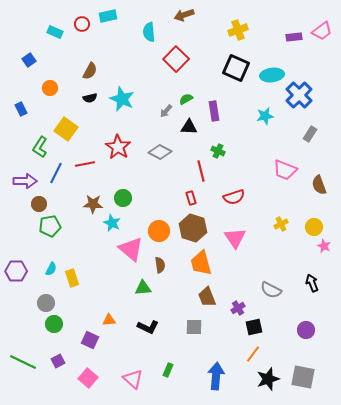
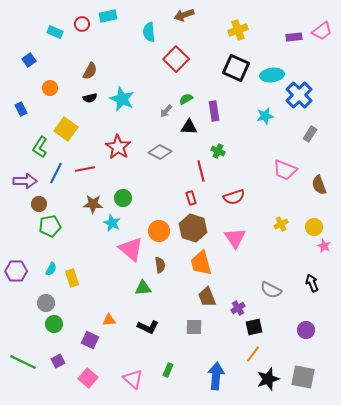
red line at (85, 164): moved 5 px down
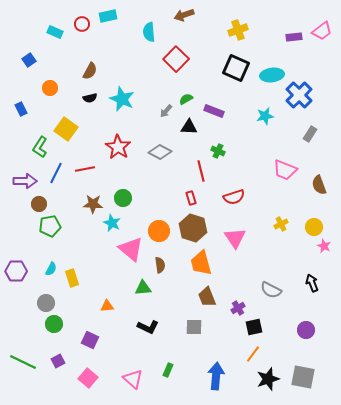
purple rectangle at (214, 111): rotated 60 degrees counterclockwise
orange triangle at (109, 320): moved 2 px left, 14 px up
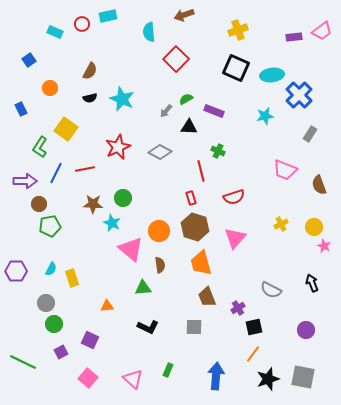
red star at (118, 147): rotated 15 degrees clockwise
brown hexagon at (193, 228): moved 2 px right, 1 px up
pink triangle at (235, 238): rotated 15 degrees clockwise
purple square at (58, 361): moved 3 px right, 9 px up
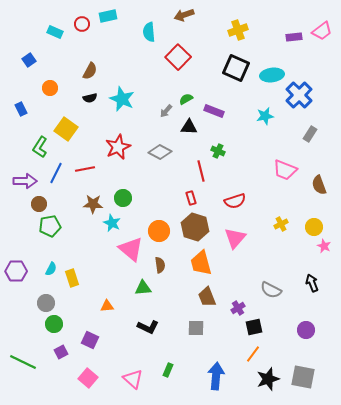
red square at (176, 59): moved 2 px right, 2 px up
red semicircle at (234, 197): moved 1 px right, 4 px down
gray square at (194, 327): moved 2 px right, 1 px down
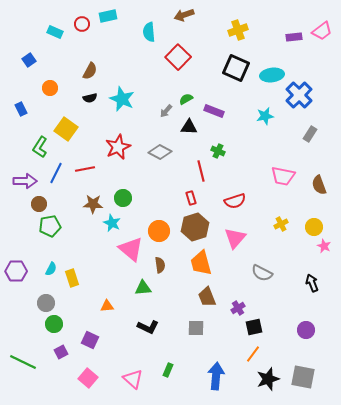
pink trapezoid at (285, 170): moved 2 px left, 6 px down; rotated 10 degrees counterclockwise
brown hexagon at (195, 227): rotated 24 degrees clockwise
gray semicircle at (271, 290): moved 9 px left, 17 px up
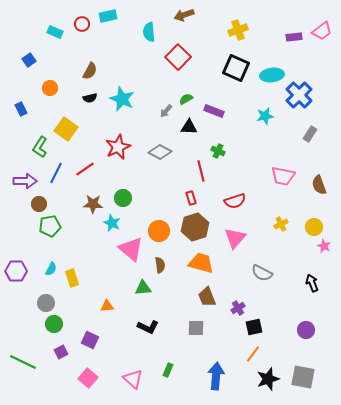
red line at (85, 169): rotated 24 degrees counterclockwise
orange trapezoid at (201, 263): rotated 120 degrees clockwise
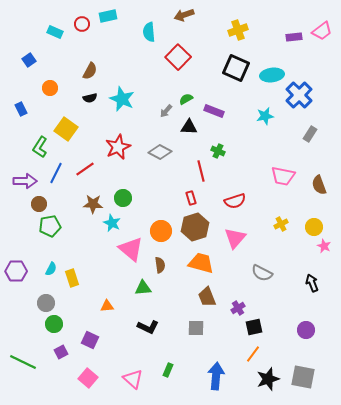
orange circle at (159, 231): moved 2 px right
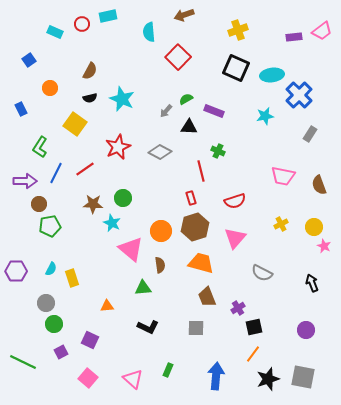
yellow square at (66, 129): moved 9 px right, 5 px up
